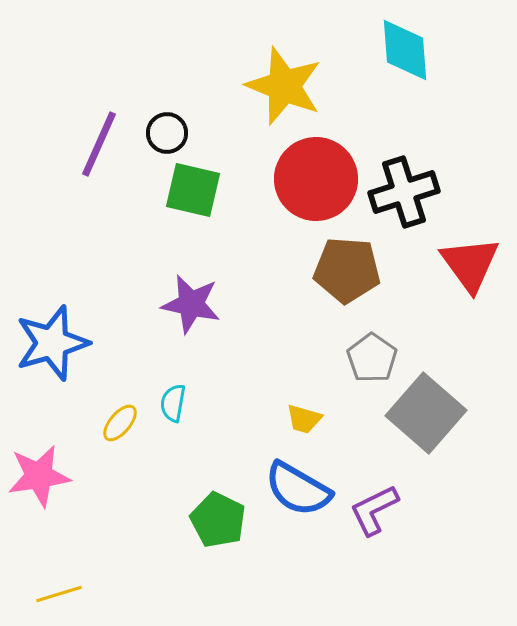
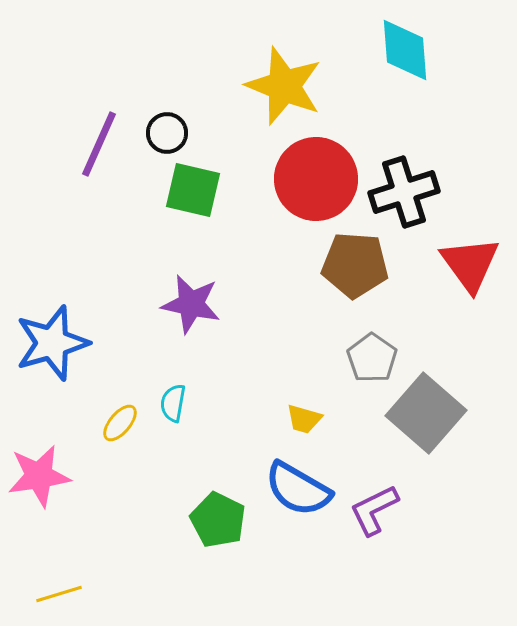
brown pentagon: moved 8 px right, 5 px up
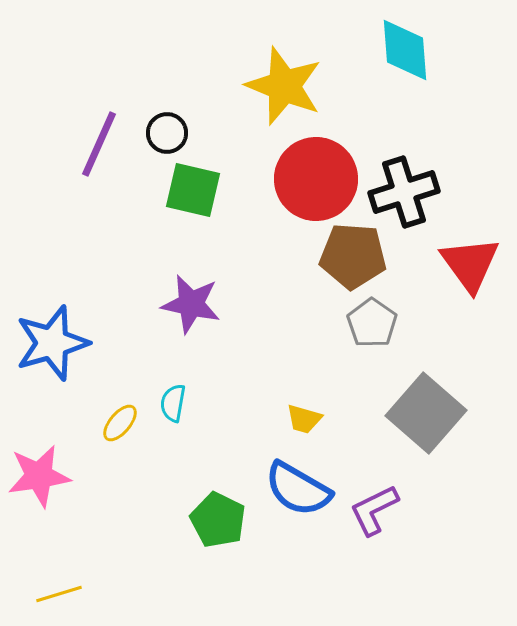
brown pentagon: moved 2 px left, 9 px up
gray pentagon: moved 35 px up
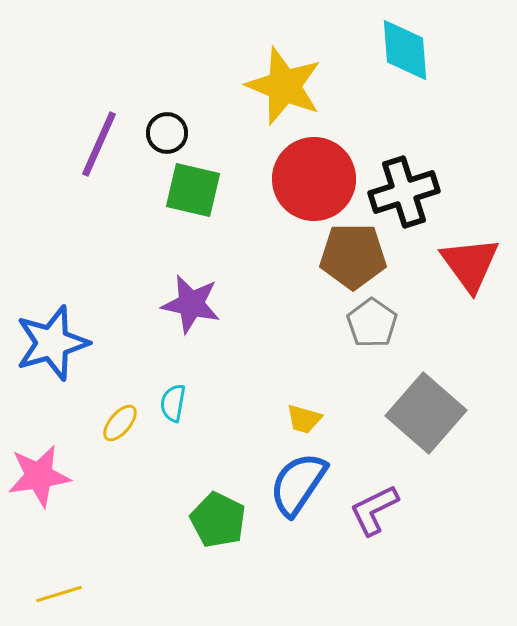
red circle: moved 2 px left
brown pentagon: rotated 4 degrees counterclockwise
blue semicircle: moved 5 px up; rotated 94 degrees clockwise
